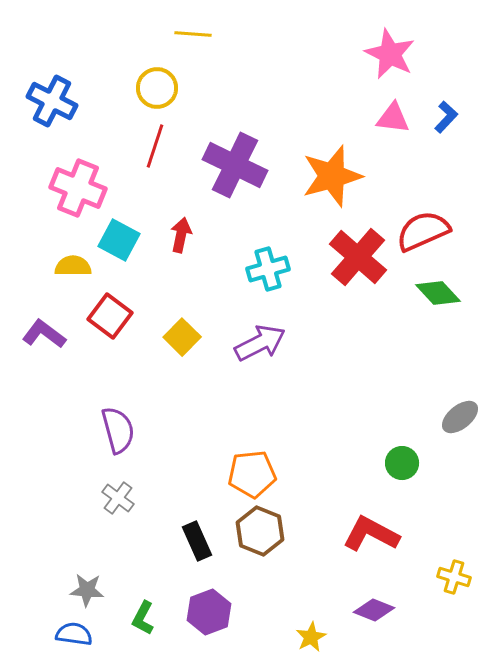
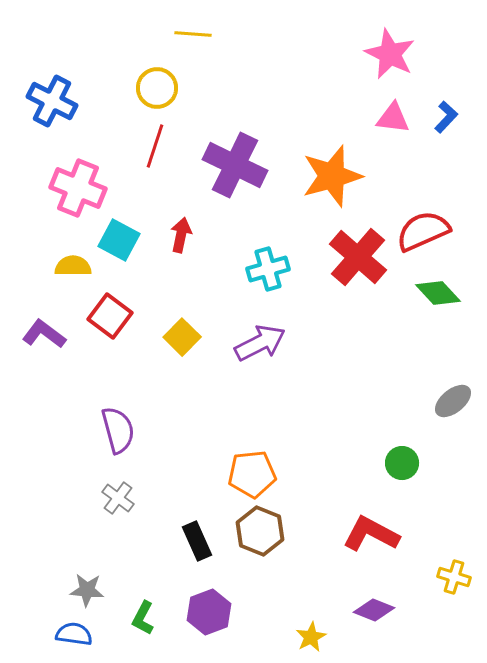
gray ellipse: moved 7 px left, 16 px up
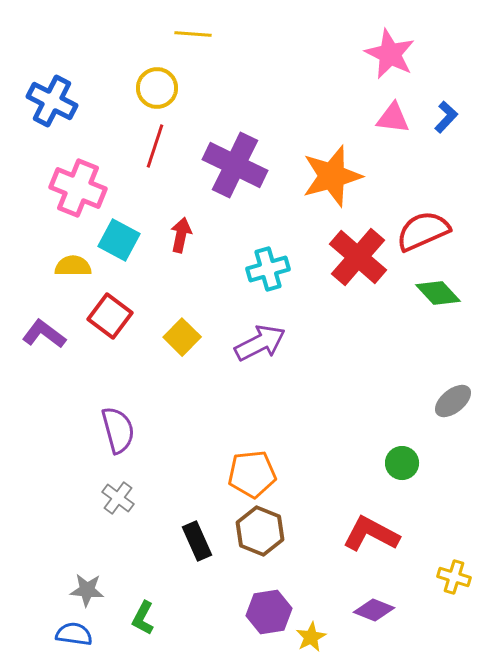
purple hexagon: moved 60 px right; rotated 12 degrees clockwise
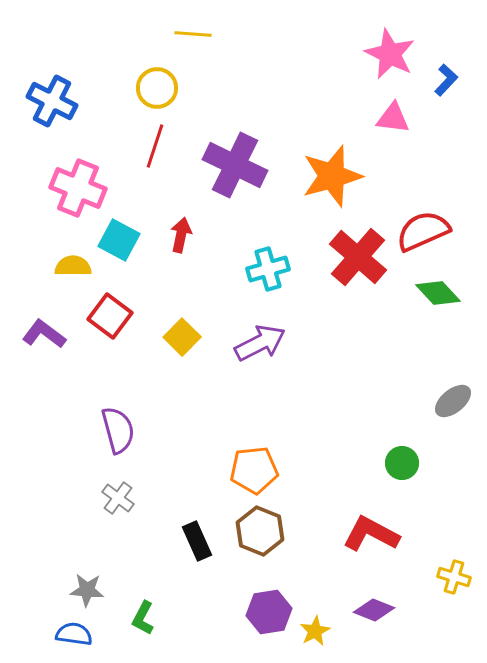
blue L-shape: moved 37 px up
orange pentagon: moved 2 px right, 4 px up
yellow star: moved 4 px right, 6 px up
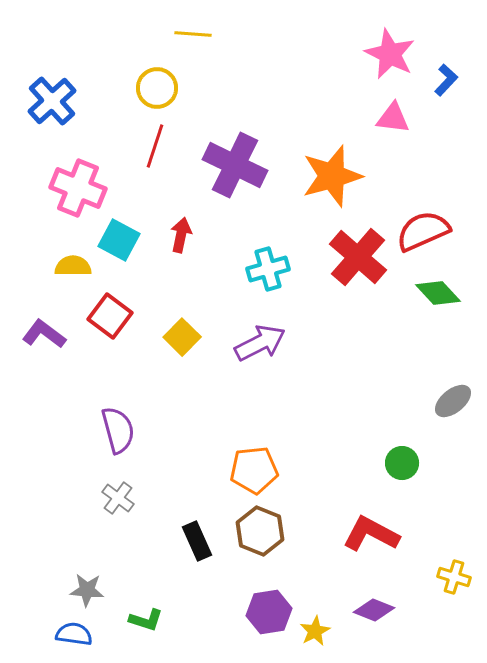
blue cross: rotated 21 degrees clockwise
green L-shape: moved 3 px right, 2 px down; rotated 100 degrees counterclockwise
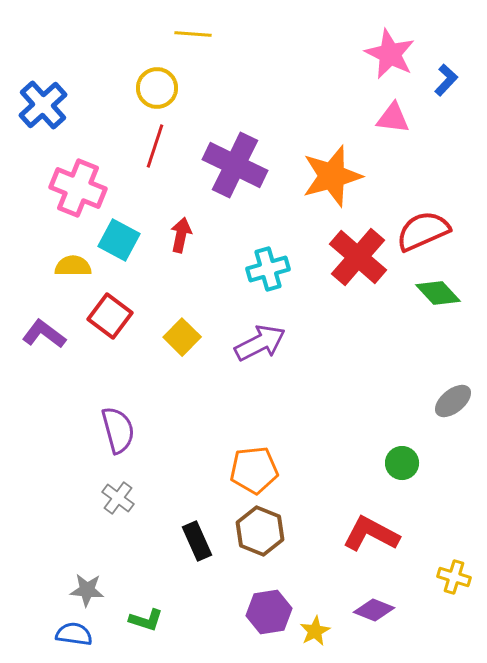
blue cross: moved 9 px left, 4 px down
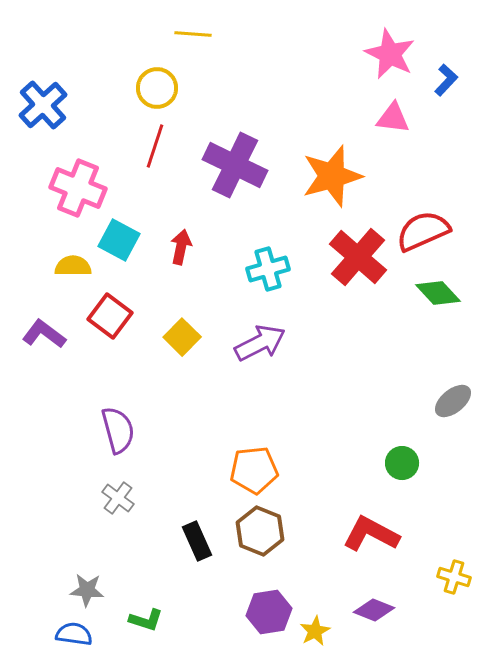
red arrow: moved 12 px down
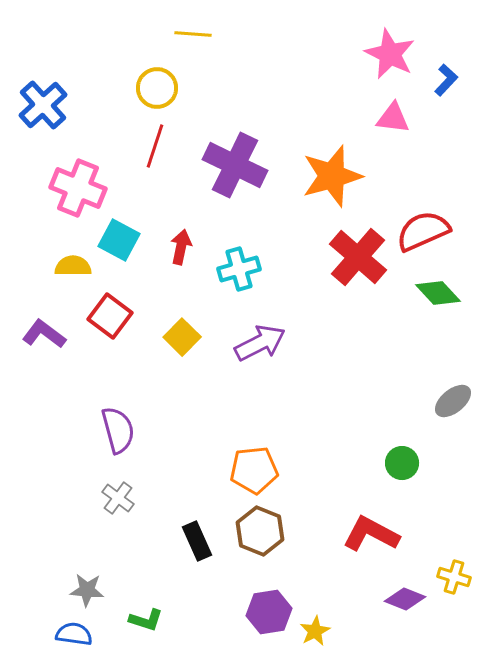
cyan cross: moved 29 px left
purple diamond: moved 31 px right, 11 px up
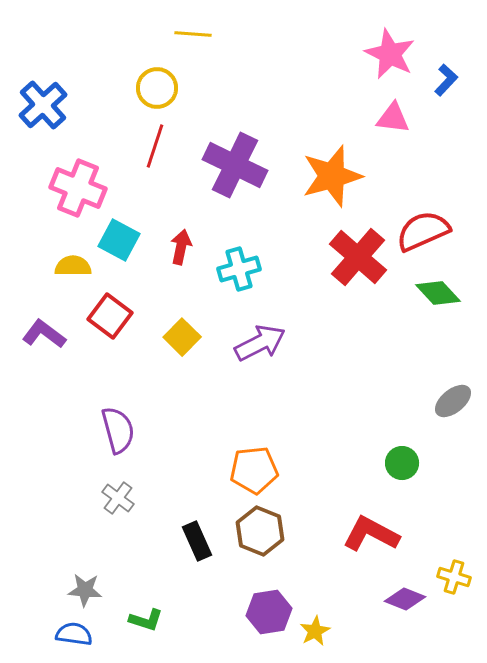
gray star: moved 2 px left
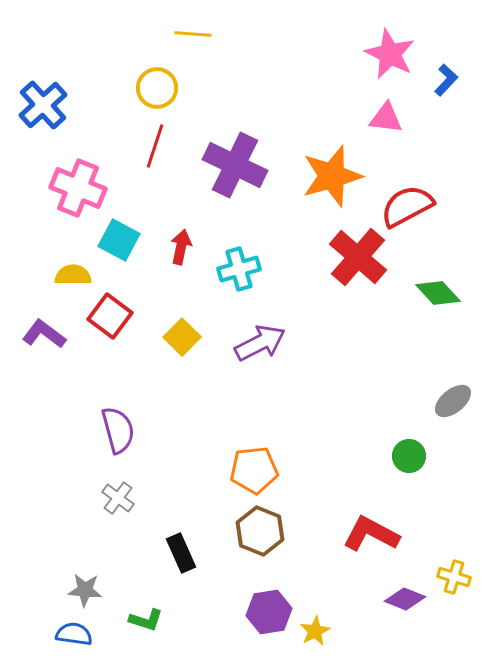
pink triangle: moved 7 px left
red semicircle: moved 16 px left, 25 px up; rotated 4 degrees counterclockwise
yellow semicircle: moved 9 px down
green circle: moved 7 px right, 7 px up
black rectangle: moved 16 px left, 12 px down
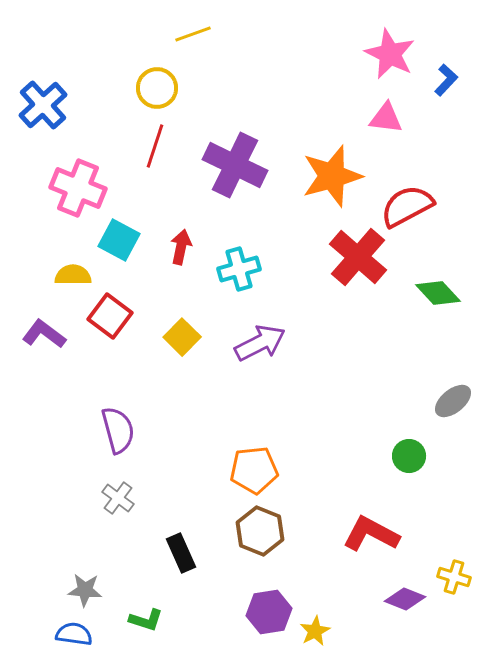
yellow line: rotated 24 degrees counterclockwise
